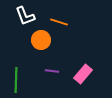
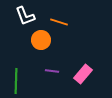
green line: moved 1 px down
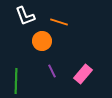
orange circle: moved 1 px right, 1 px down
purple line: rotated 56 degrees clockwise
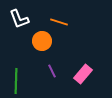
white L-shape: moved 6 px left, 3 px down
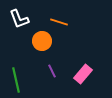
green line: moved 1 px up; rotated 15 degrees counterclockwise
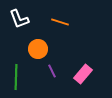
orange line: moved 1 px right
orange circle: moved 4 px left, 8 px down
green line: moved 3 px up; rotated 15 degrees clockwise
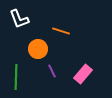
orange line: moved 1 px right, 9 px down
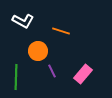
white L-shape: moved 4 px right, 2 px down; rotated 40 degrees counterclockwise
orange circle: moved 2 px down
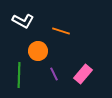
purple line: moved 2 px right, 3 px down
green line: moved 3 px right, 2 px up
